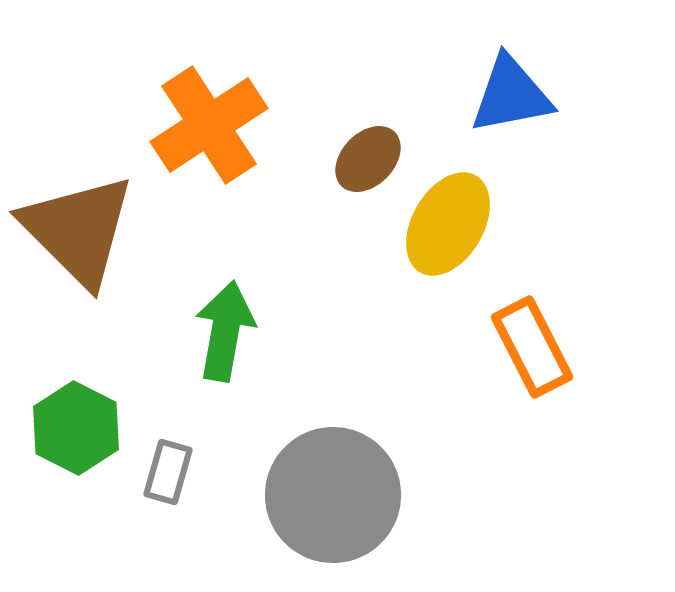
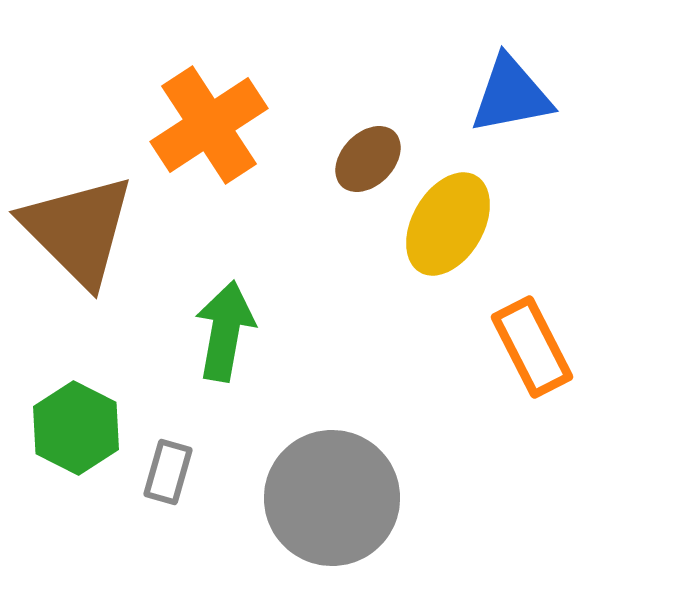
gray circle: moved 1 px left, 3 px down
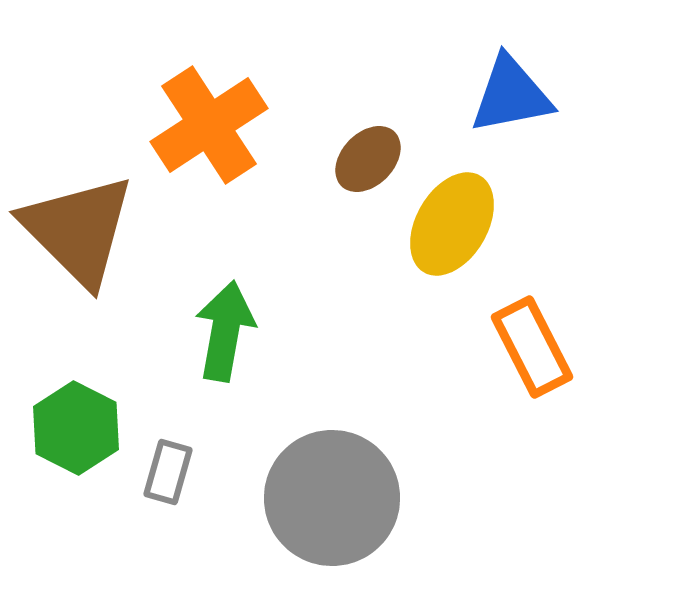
yellow ellipse: moved 4 px right
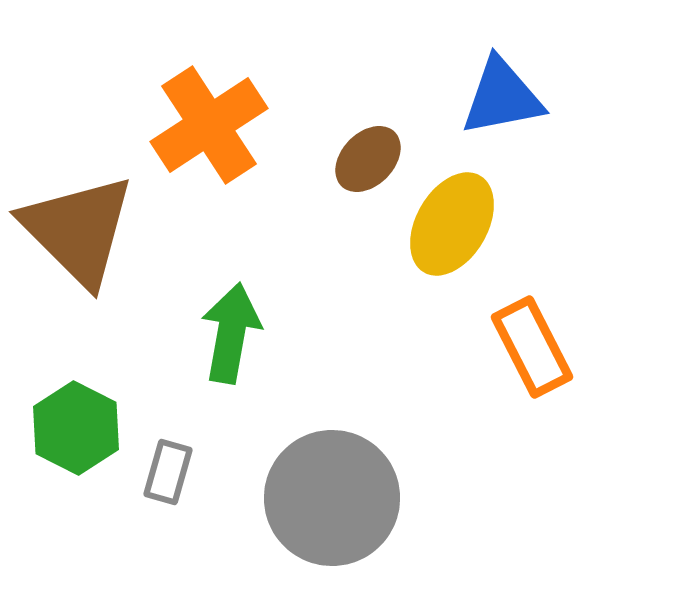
blue triangle: moved 9 px left, 2 px down
green arrow: moved 6 px right, 2 px down
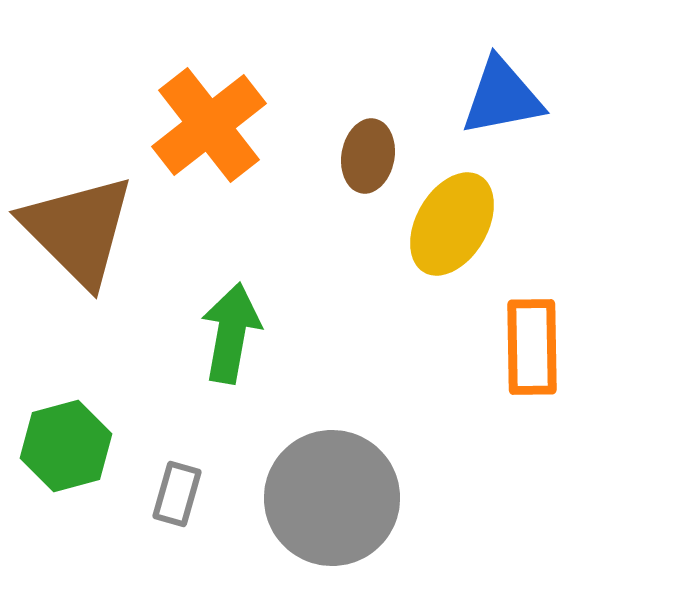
orange cross: rotated 5 degrees counterclockwise
brown ellipse: moved 3 px up; rotated 34 degrees counterclockwise
orange rectangle: rotated 26 degrees clockwise
green hexagon: moved 10 px left, 18 px down; rotated 18 degrees clockwise
gray rectangle: moved 9 px right, 22 px down
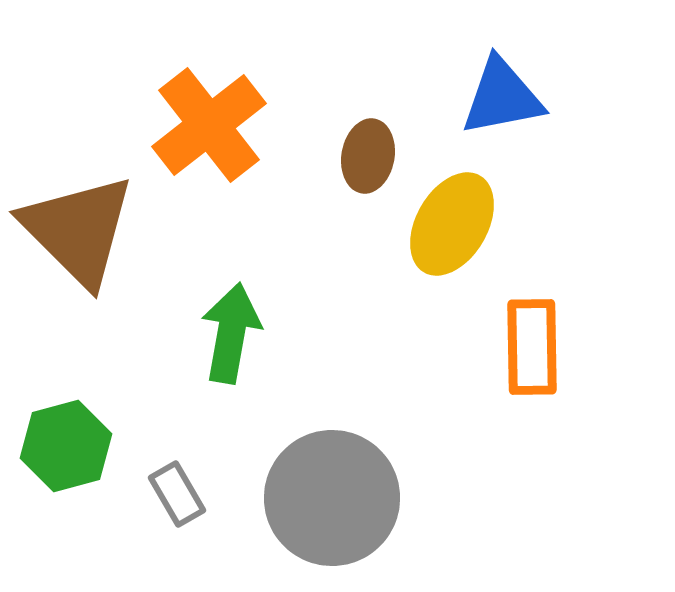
gray rectangle: rotated 46 degrees counterclockwise
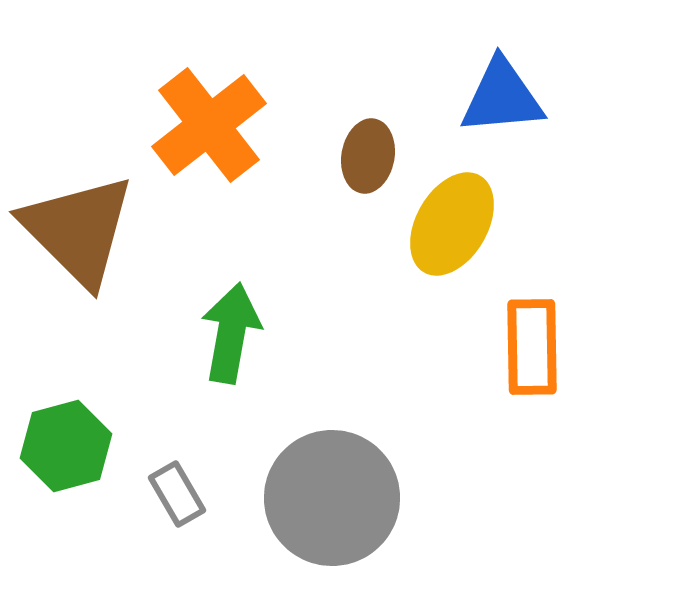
blue triangle: rotated 6 degrees clockwise
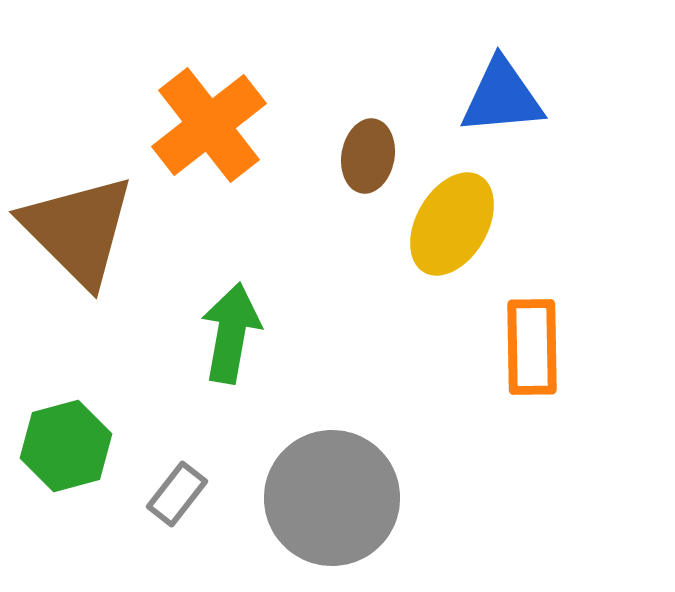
gray rectangle: rotated 68 degrees clockwise
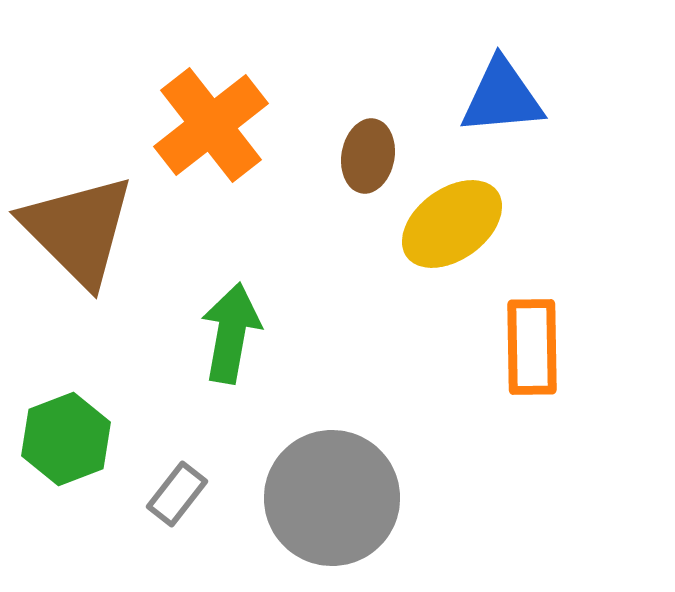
orange cross: moved 2 px right
yellow ellipse: rotated 24 degrees clockwise
green hexagon: moved 7 px up; rotated 6 degrees counterclockwise
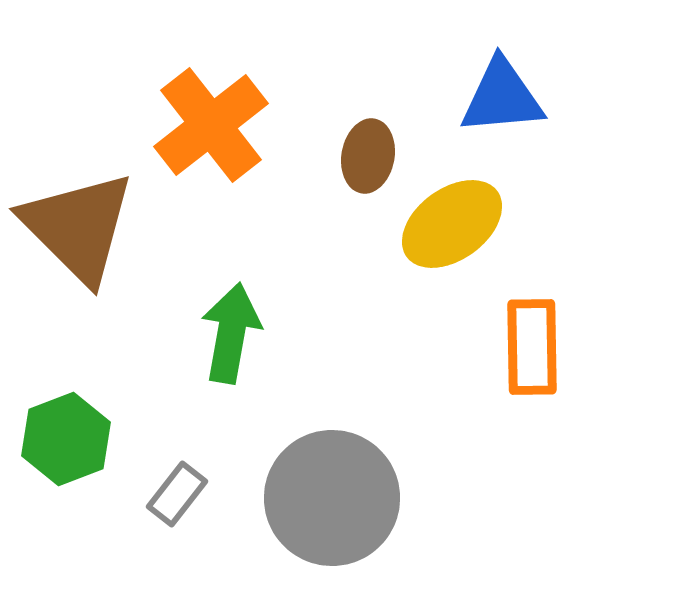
brown triangle: moved 3 px up
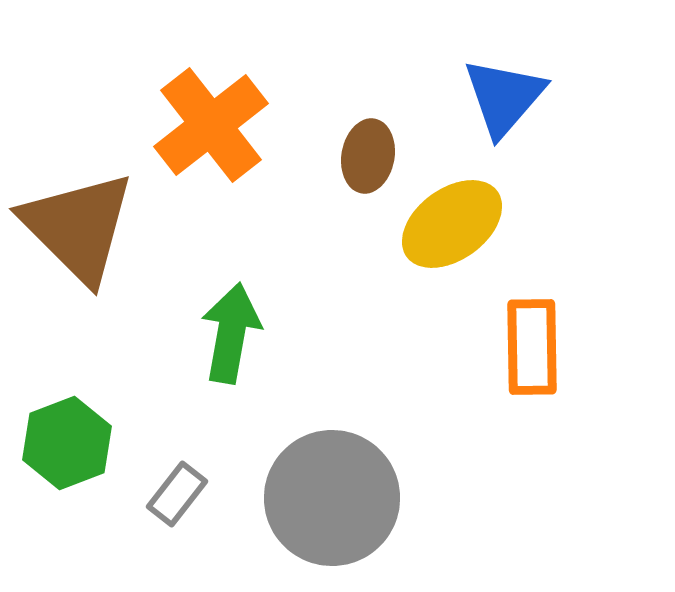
blue triangle: moved 2 px right; rotated 44 degrees counterclockwise
green hexagon: moved 1 px right, 4 px down
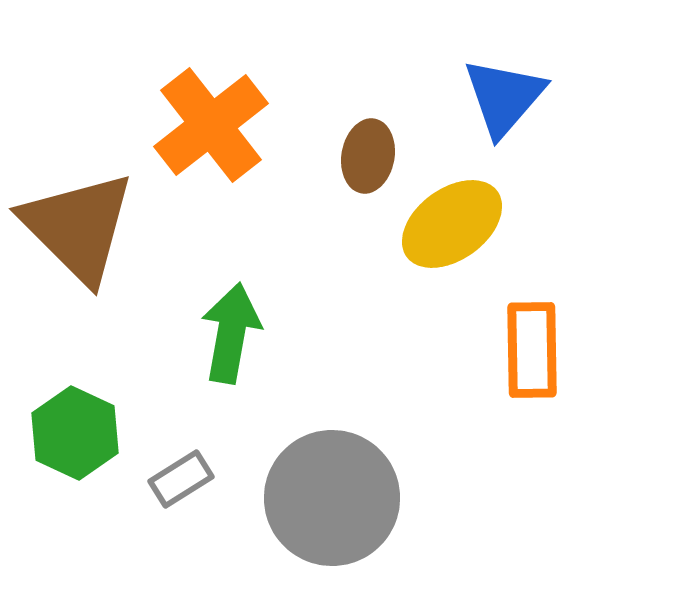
orange rectangle: moved 3 px down
green hexagon: moved 8 px right, 10 px up; rotated 14 degrees counterclockwise
gray rectangle: moved 4 px right, 15 px up; rotated 20 degrees clockwise
